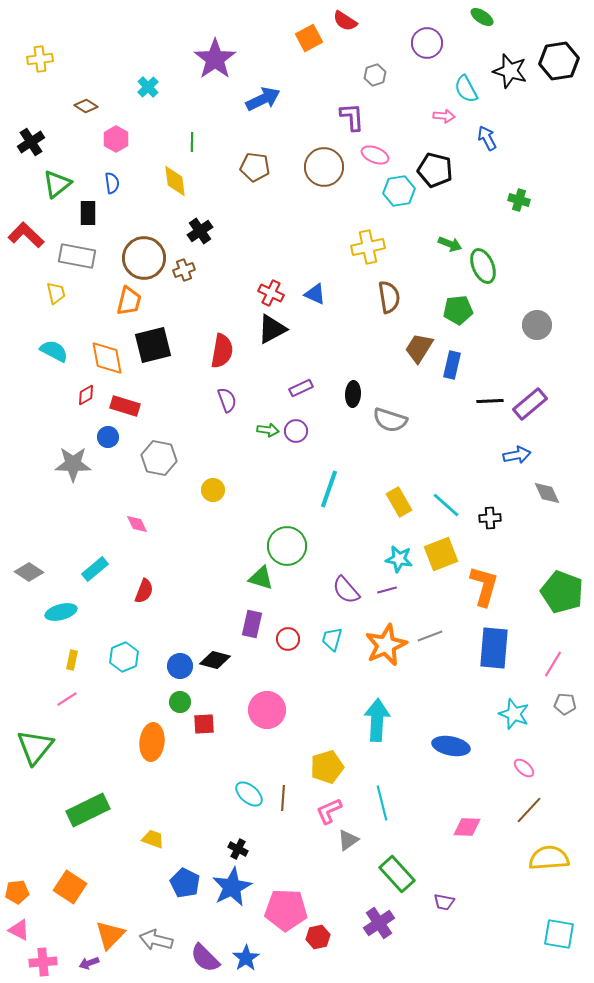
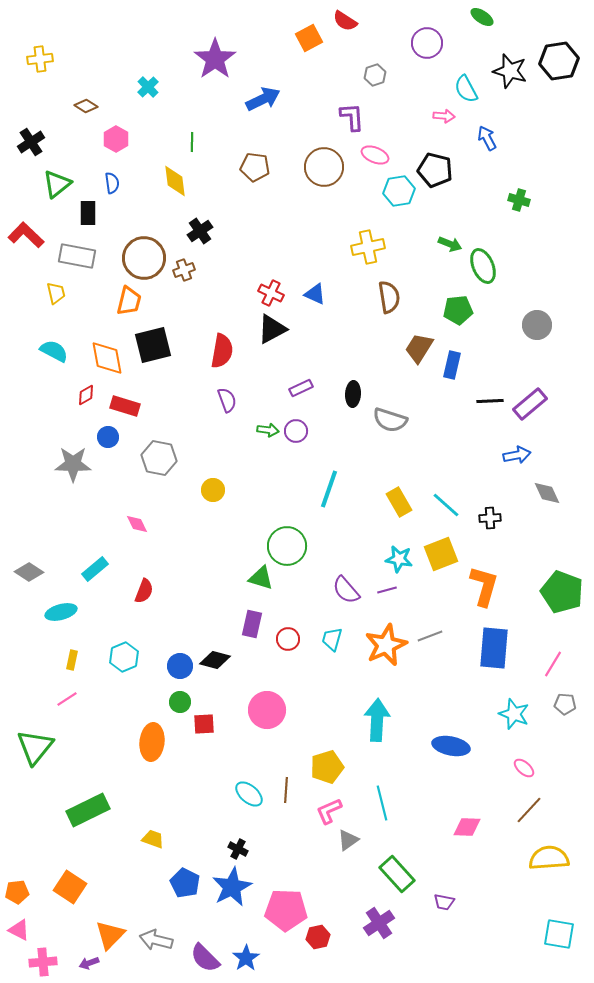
brown line at (283, 798): moved 3 px right, 8 px up
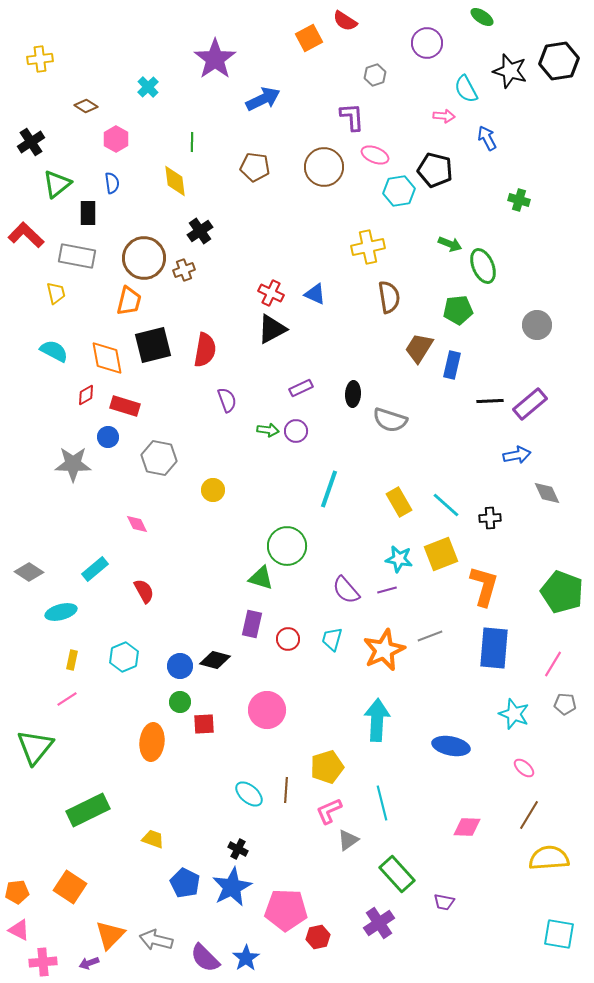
red semicircle at (222, 351): moved 17 px left, 1 px up
red semicircle at (144, 591): rotated 50 degrees counterclockwise
orange star at (386, 645): moved 2 px left, 5 px down
brown line at (529, 810): moved 5 px down; rotated 12 degrees counterclockwise
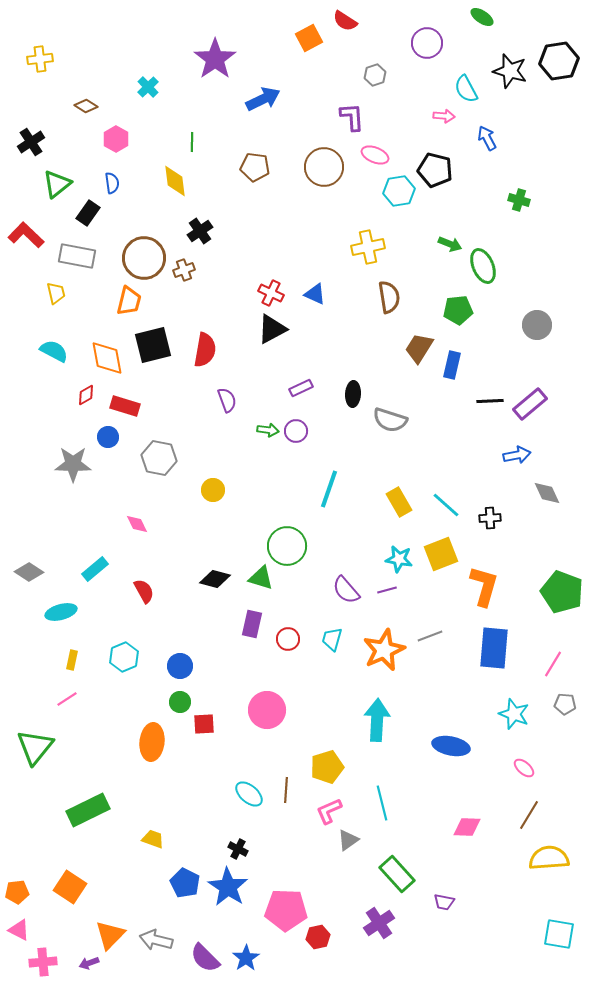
black rectangle at (88, 213): rotated 35 degrees clockwise
black diamond at (215, 660): moved 81 px up
blue star at (232, 887): moved 4 px left; rotated 12 degrees counterclockwise
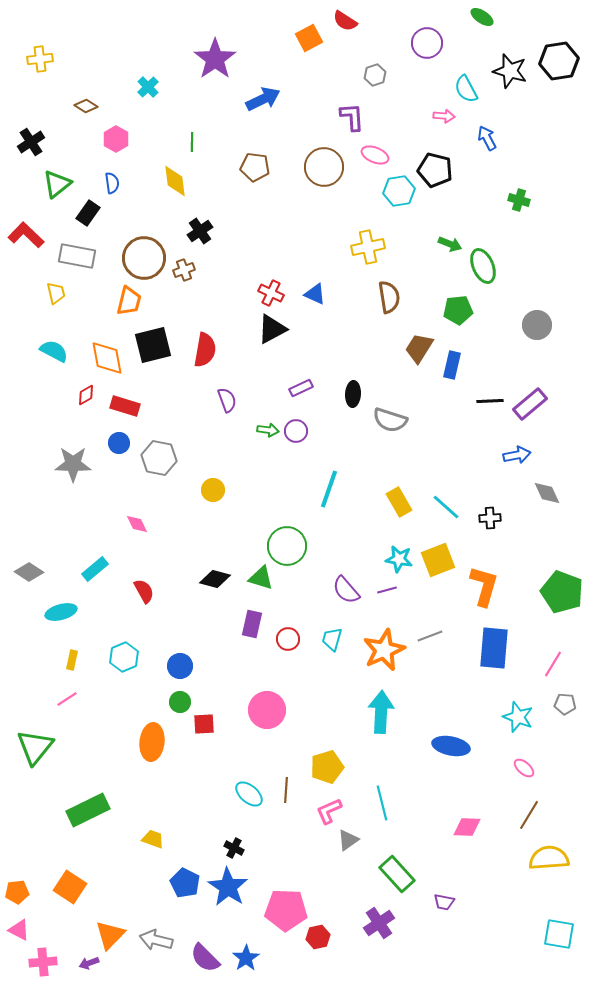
blue circle at (108, 437): moved 11 px right, 6 px down
cyan line at (446, 505): moved 2 px down
yellow square at (441, 554): moved 3 px left, 6 px down
cyan star at (514, 714): moved 4 px right, 3 px down
cyan arrow at (377, 720): moved 4 px right, 8 px up
black cross at (238, 849): moved 4 px left, 1 px up
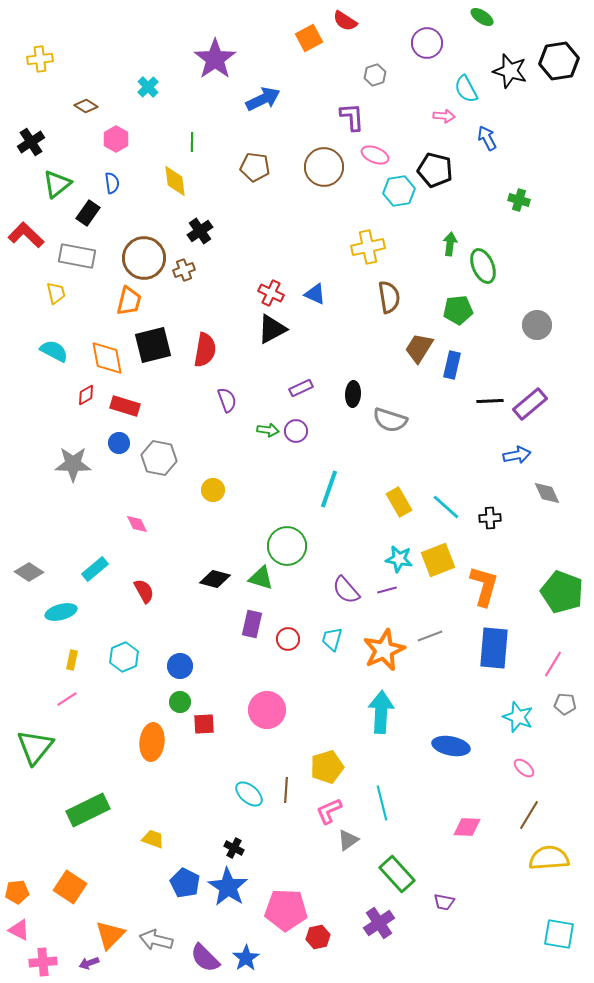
green arrow at (450, 244): rotated 105 degrees counterclockwise
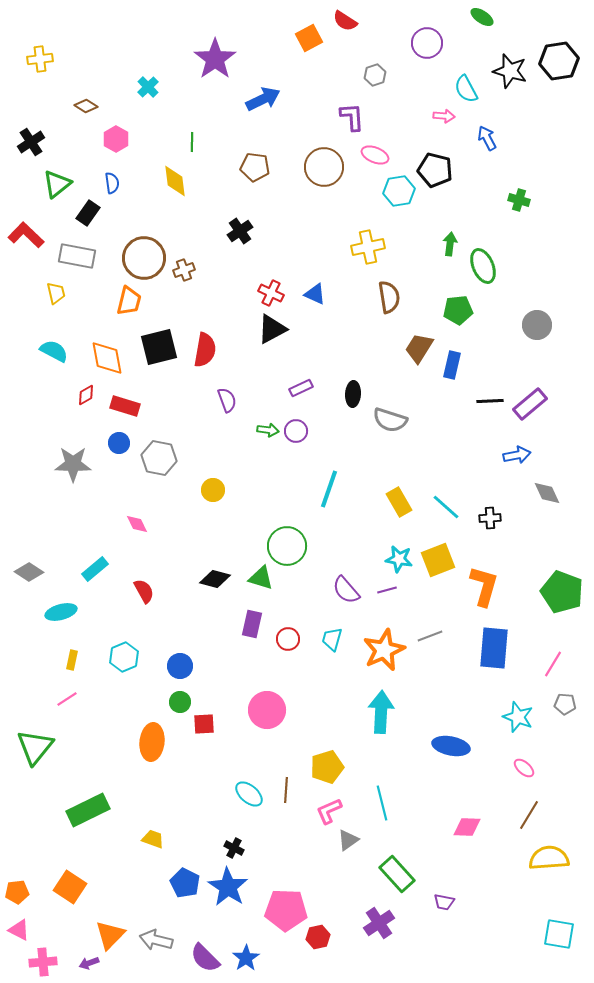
black cross at (200, 231): moved 40 px right
black square at (153, 345): moved 6 px right, 2 px down
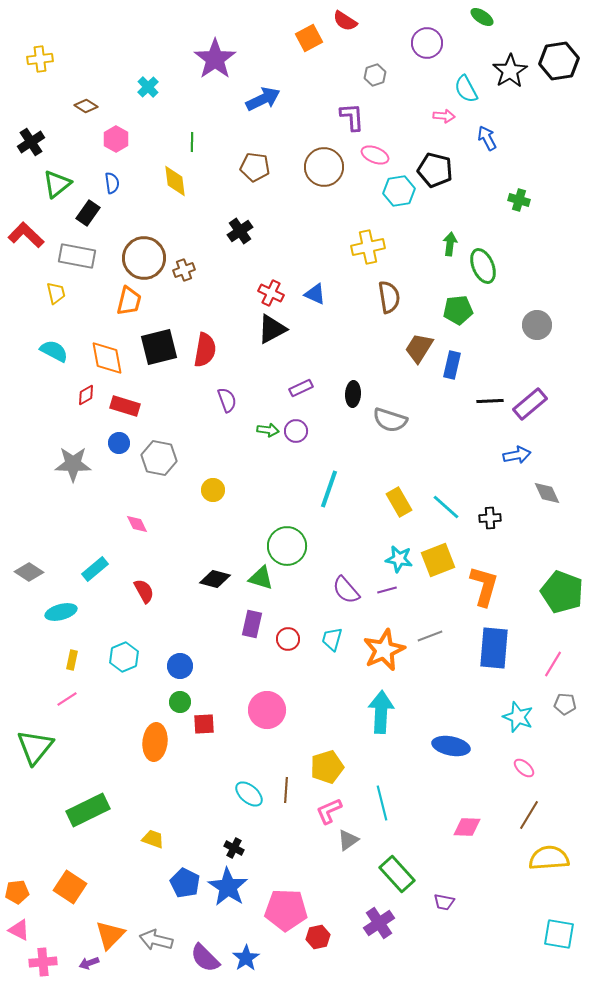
black star at (510, 71): rotated 24 degrees clockwise
orange ellipse at (152, 742): moved 3 px right
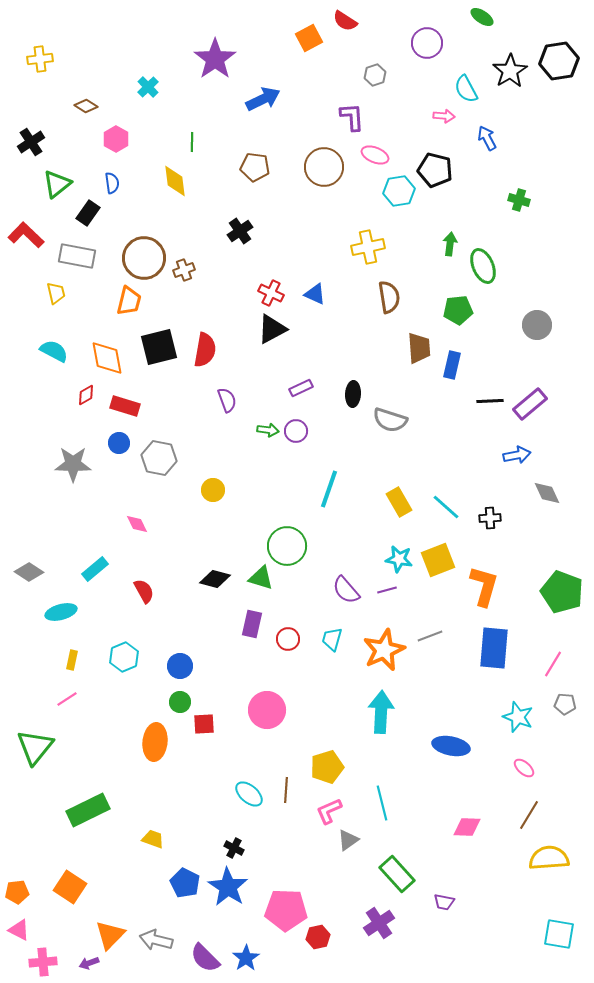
brown trapezoid at (419, 348): rotated 144 degrees clockwise
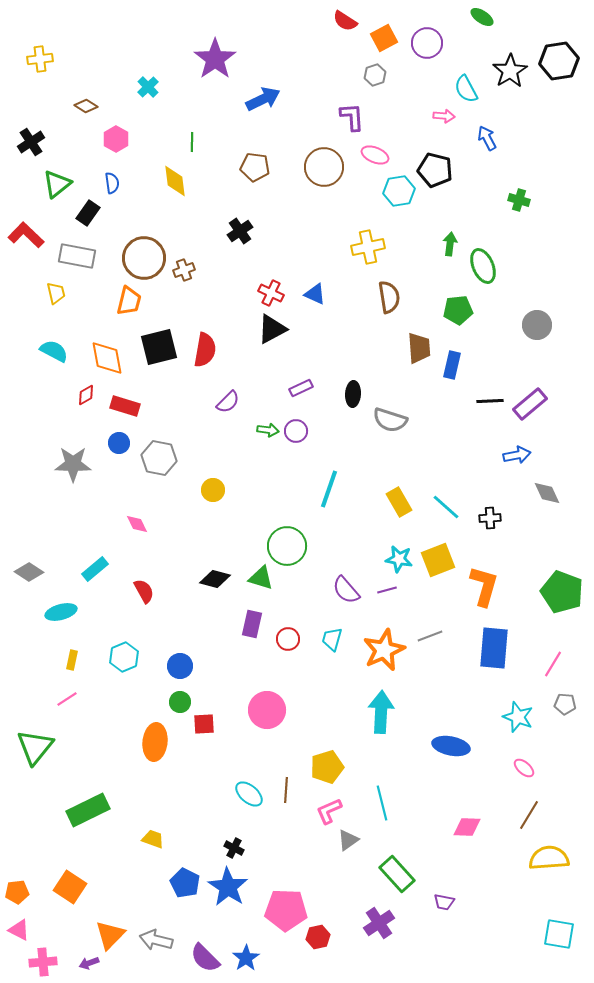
orange square at (309, 38): moved 75 px right
purple semicircle at (227, 400): moved 1 px right, 2 px down; rotated 65 degrees clockwise
